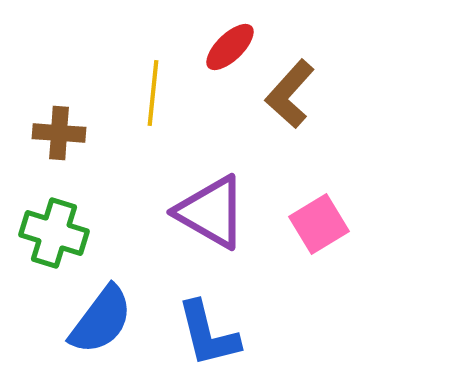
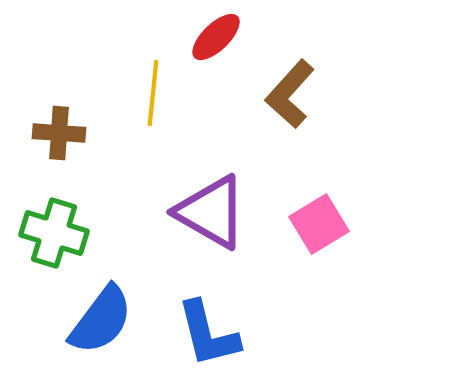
red ellipse: moved 14 px left, 10 px up
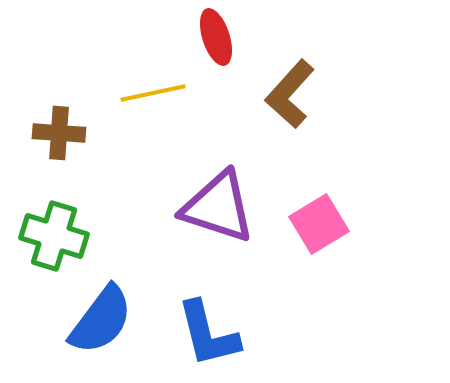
red ellipse: rotated 64 degrees counterclockwise
yellow line: rotated 72 degrees clockwise
purple triangle: moved 7 px right, 5 px up; rotated 12 degrees counterclockwise
green cross: moved 3 px down
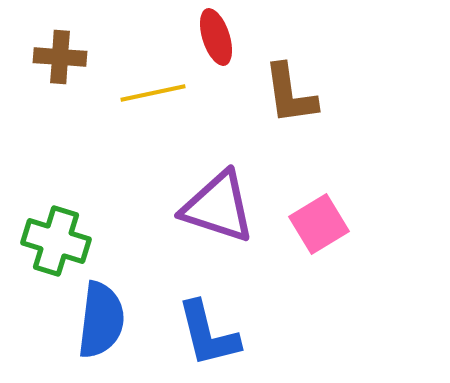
brown L-shape: rotated 50 degrees counterclockwise
brown cross: moved 1 px right, 76 px up
green cross: moved 2 px right, 5 px down
blue semicircle: rotated 30 degrees counterclockwise
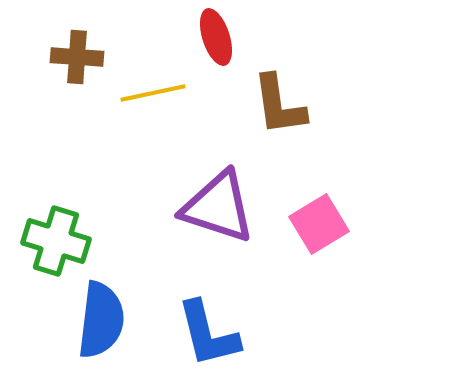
brown cross: moved 17 px right
brown L-shape: moved 11 px left, 11 px down
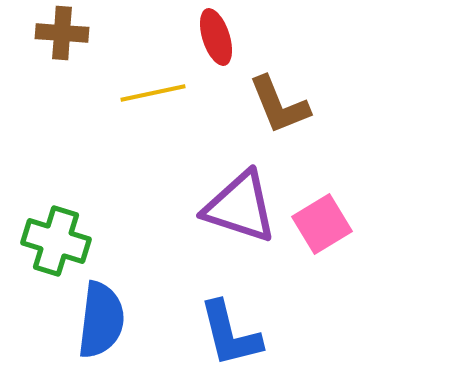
brown cross: moved 15 px left, 24 px up
brown L-shape: rotated 14 degrees counterclockwise
purple triangle: moved 22 px right
pink square: moved 3 px right
blue L-shape: moved 22 px right
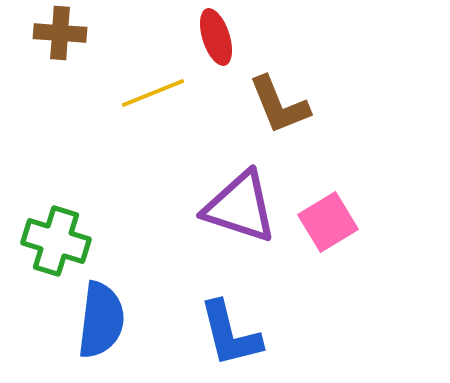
brown cross: moved 2 px left
yellow line: rotated 10 degrees counterclockwise
pink square: moved 6 px right, 2 px up
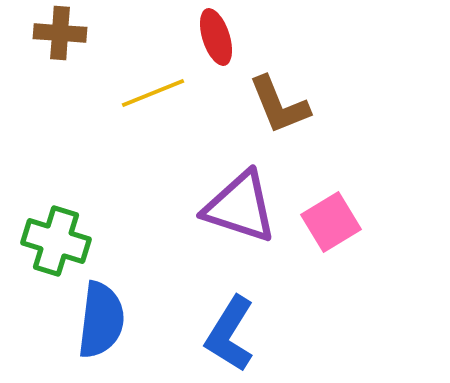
pink square: moved 3 px right
blue L-shape: rotated 46 degrees clockwise
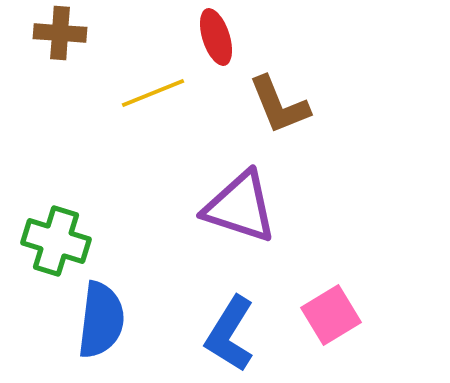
pink square: moved 93 px down
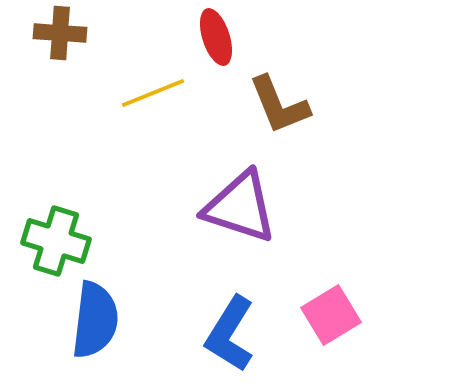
blue semicircle: moved 6 px left
